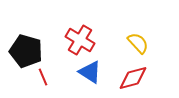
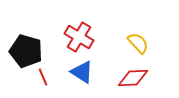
red cross: moved 1 px left, 3 px up
blue triangle: moved 8 px left
red diamond: rotated 12 degrees clockwise
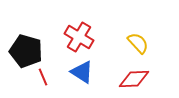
red diamond: moved 1 px right, 1 px down
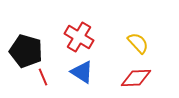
red diamond: moved 2 px right, 1 px up
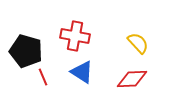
red cross: moved 4 px left, 1 px up; rotated 20 degrees counterclockwise
red diamond: moved 4 px left, 1 px down
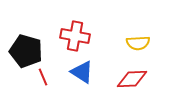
yellow semicircle: rotated 130 degrees clockwise
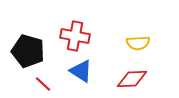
black pentagon: moved 2 px right
blue triangle: moved 1 px left, 1 px up
red line: moved 7 px down; rotated 24 degrees counterclockwise
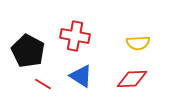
black pentagon: rotated 12 degrees clockwise
blue triangle: moved 5 px down
red line: rotated 12 degrees counterclockwise
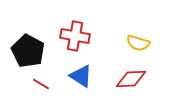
yellow semicircle: rotated 20 degrees clockwise
red diamond: moved 1 px left
red line: moved 2 px left
